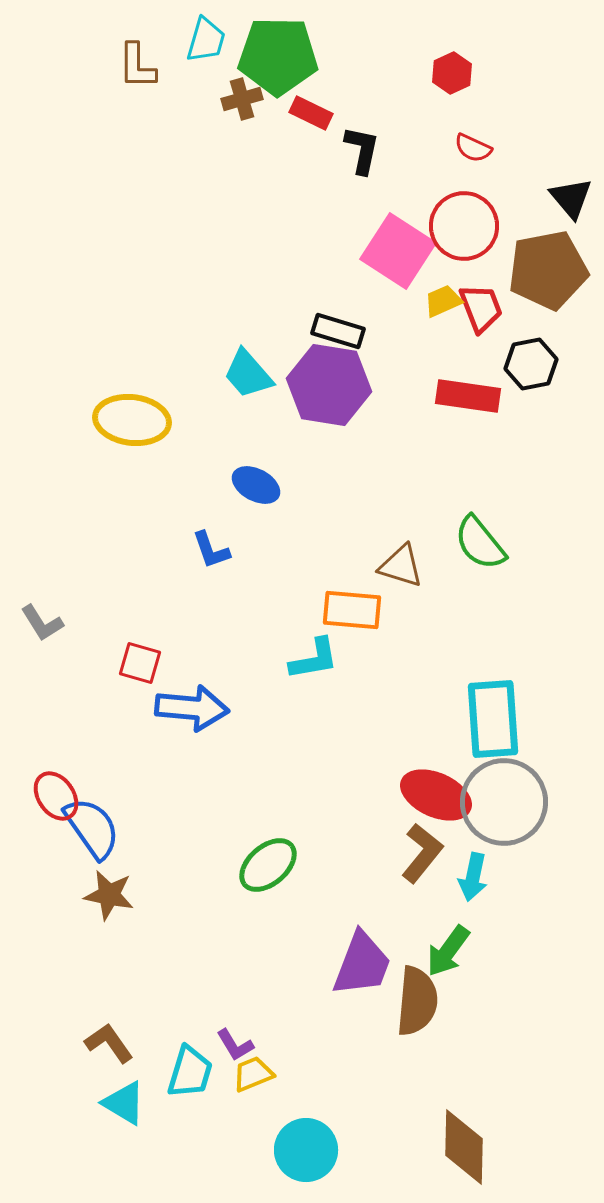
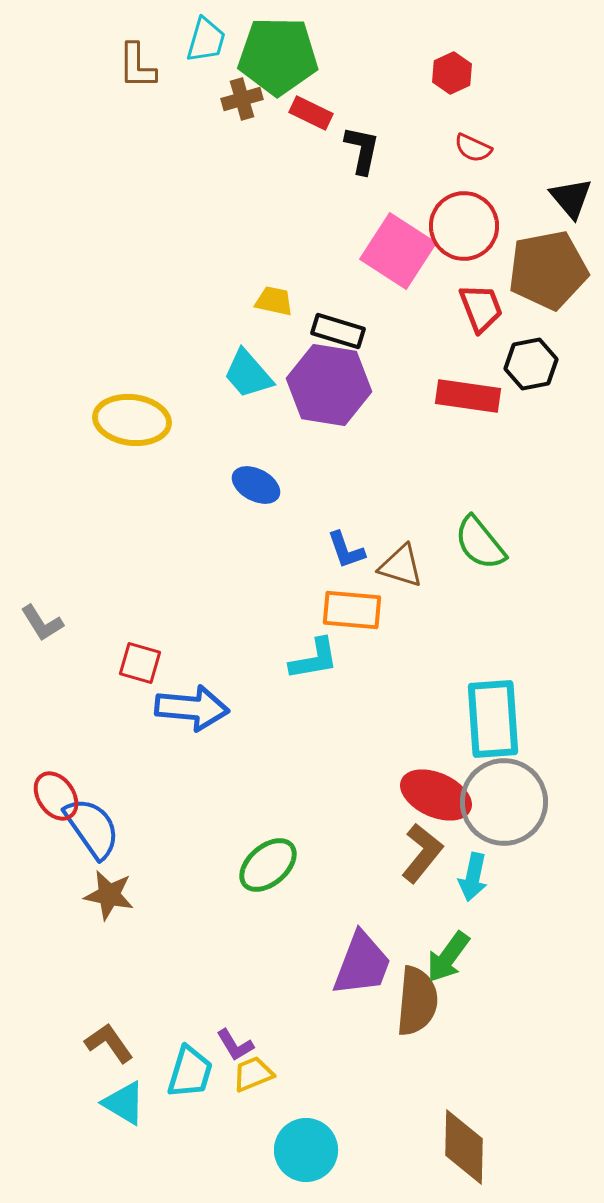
yellow trapezoid at (443, 301): moved 169 px left; rotated 36 degrees clockwise
blue L-shape at (211, 550): moved 135 px right
green arrow at (448, 951): moved 6 px down
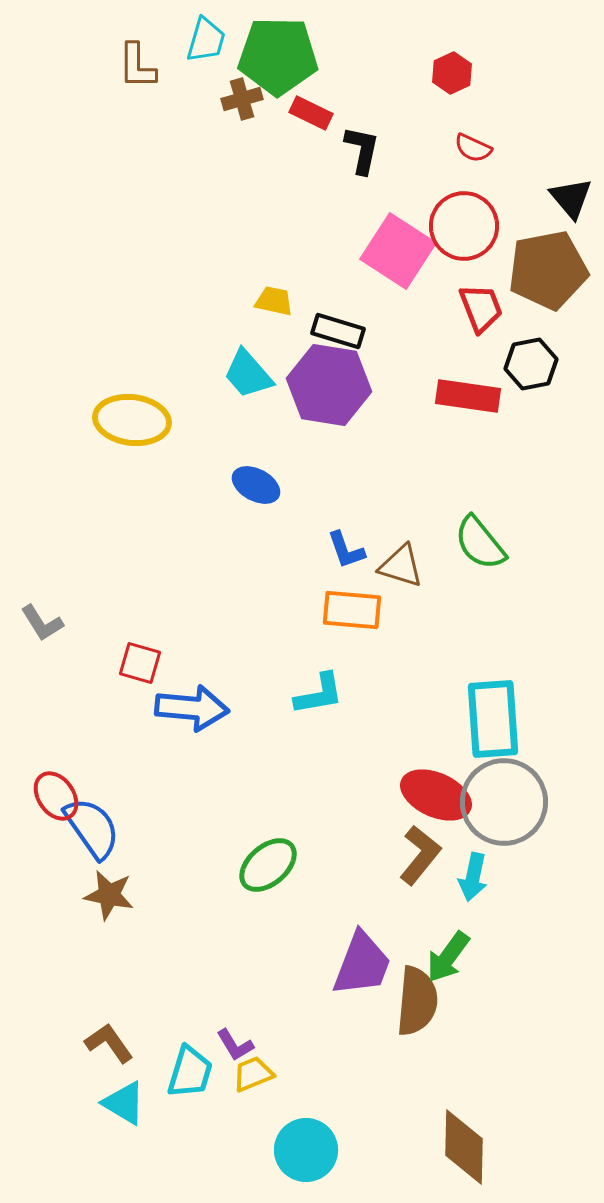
cyan L-shape at (314, 659): moved 5 px right, 35 px down
brown L-shape at (422, 853): moved 2 px left, 2 px down
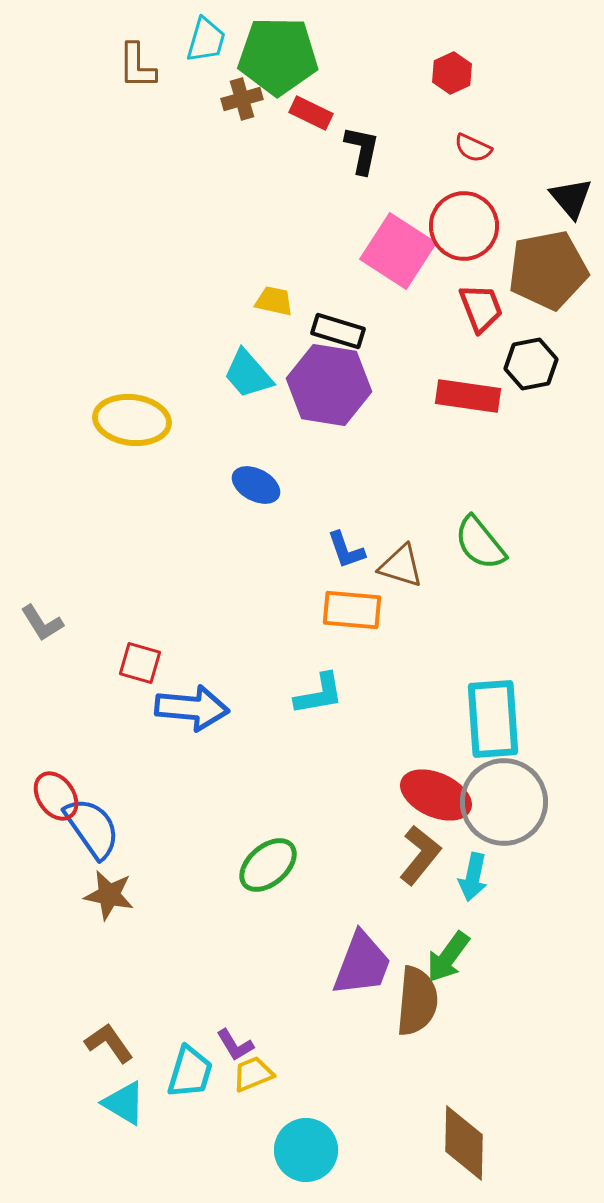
brown diamond at (464, 1147): moved 4 px up
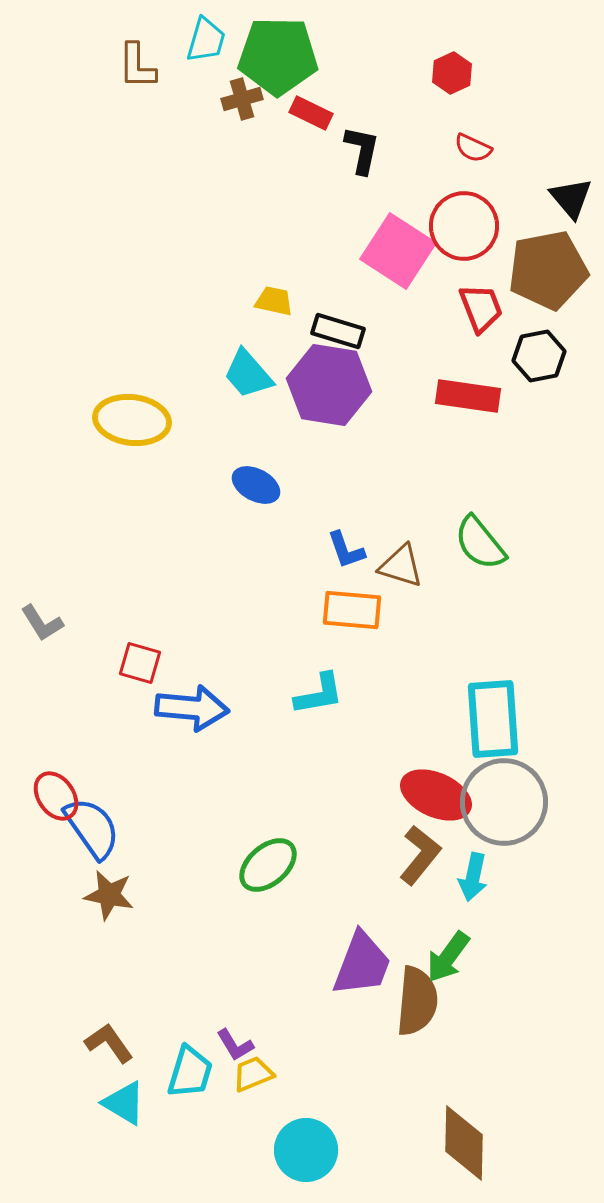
black hexagon at (531, 364): moved 8 px right, 8 px up
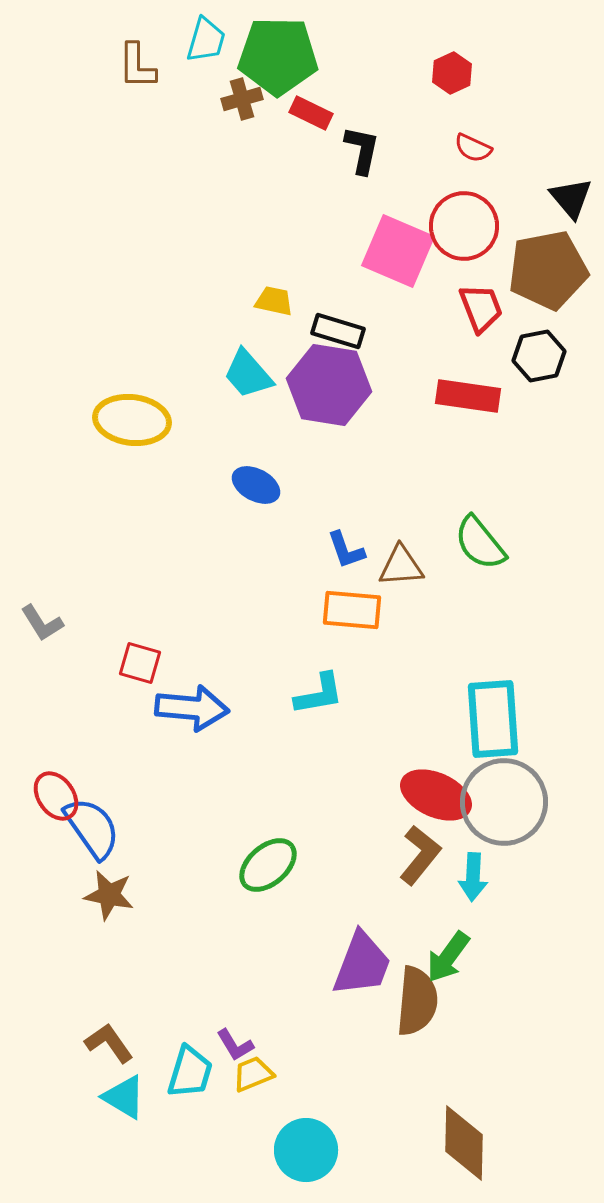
pink square at (398, 251): rotated 10 degrees counterclockwise
brown triangle at (401, 566): rotated 21 degrees counterclockwise
cyan arrow at (473, 877): rotated 9 degrees counterclockwise
cyan triangle at (124, 1103): moved 6 px up
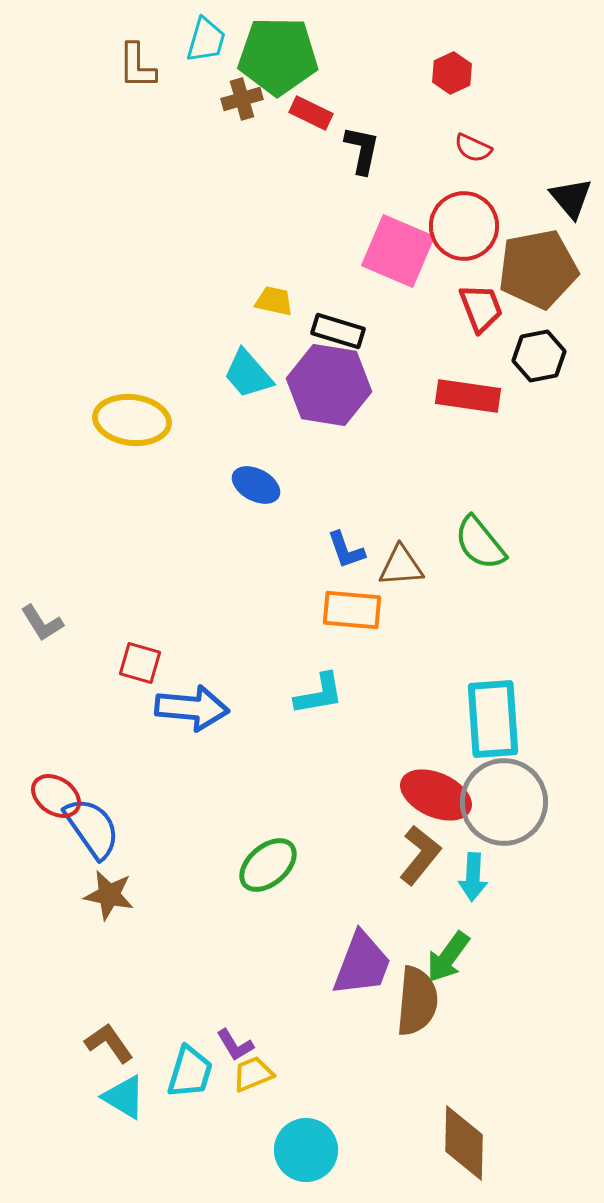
brown pentagon at (548, 270): moved 10 px left, 1 px up
red ellipse at (56, 796): rotated 21 degrees counterclockwise
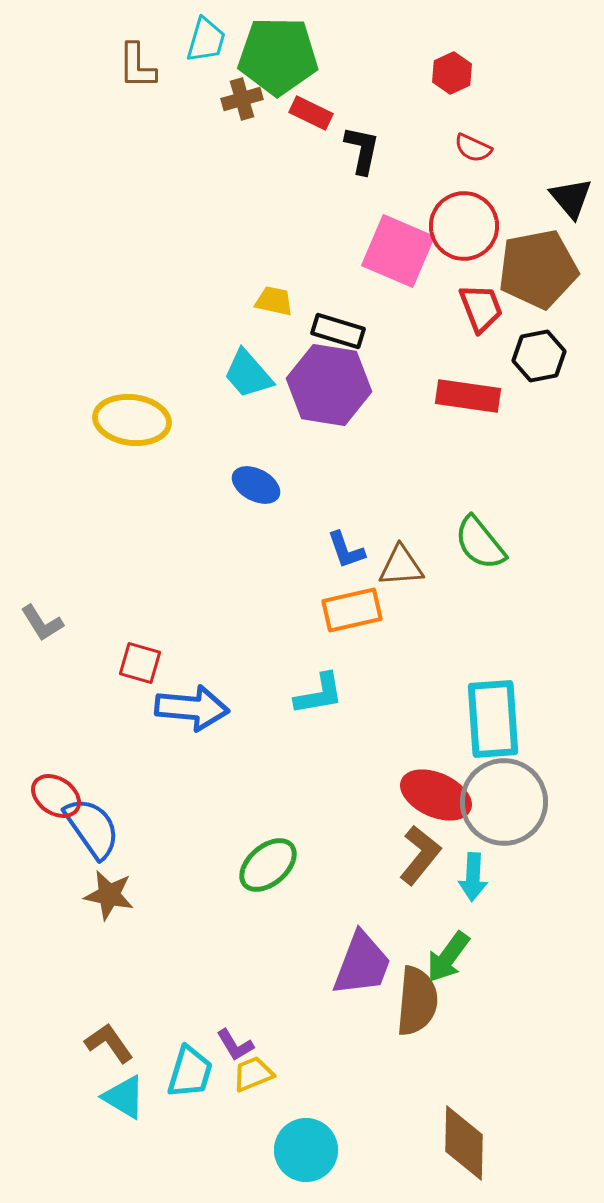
orange rectangle at (352, 610): rotated 18 degrees counterclockwise
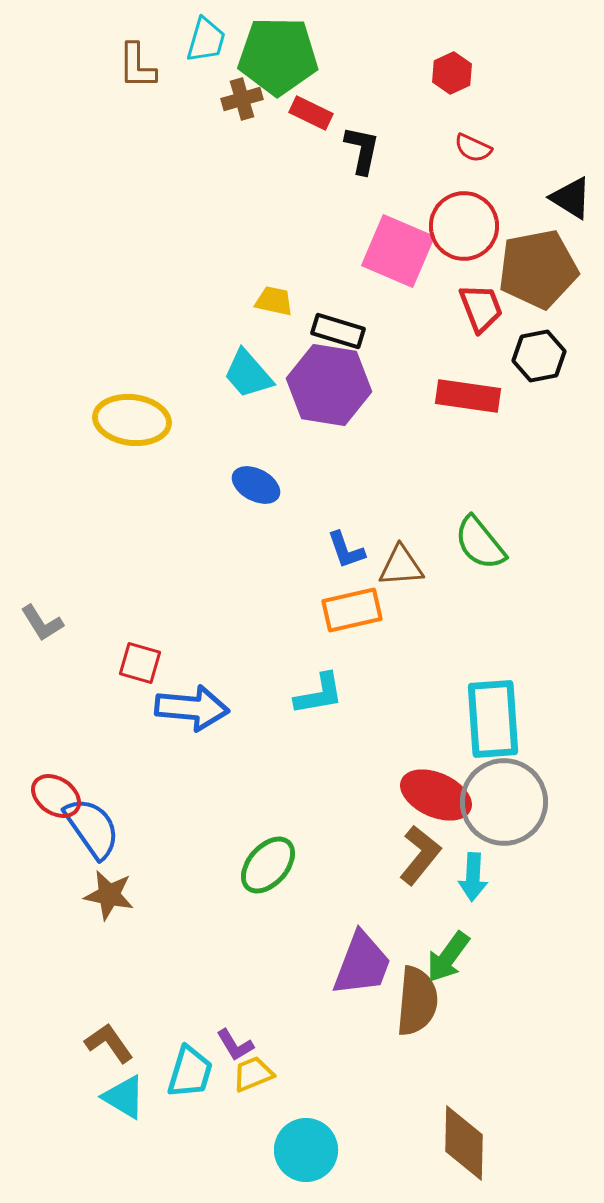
black triangle at (571, 198): rotated 18 degrees counterclockwise
green ellipse at (268, 865): rotated 8 degrees counterclockwise
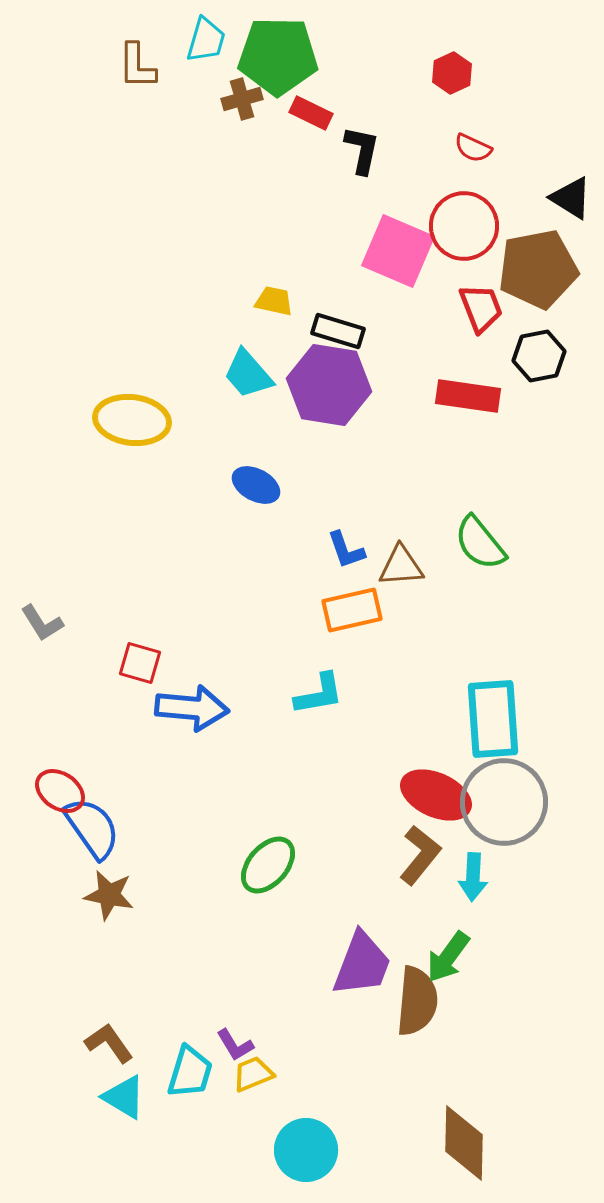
red ellipse at (56, 796): moved 4 px right, 5 px up
